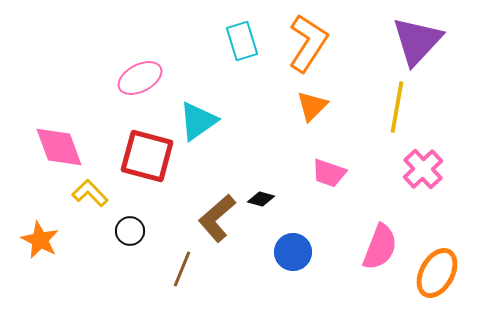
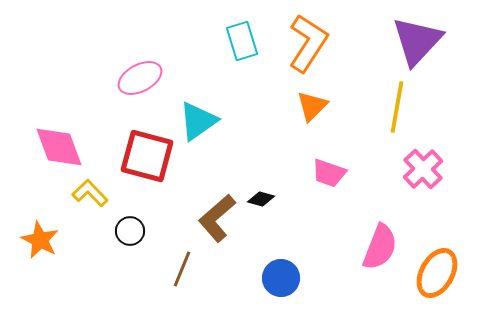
blue circle: moved 12 px left, 26 px down
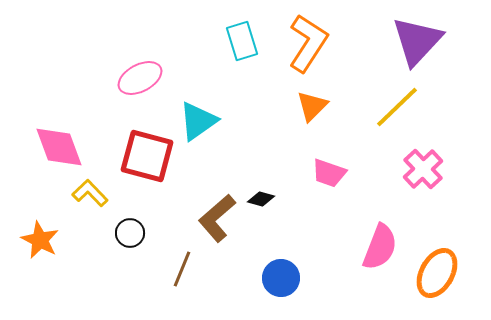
yellow line: rotated 36 degrees clockwise
black circle: moved 2 px down
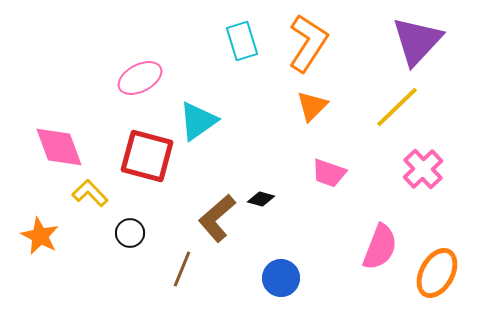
orange star: moved 4 px up
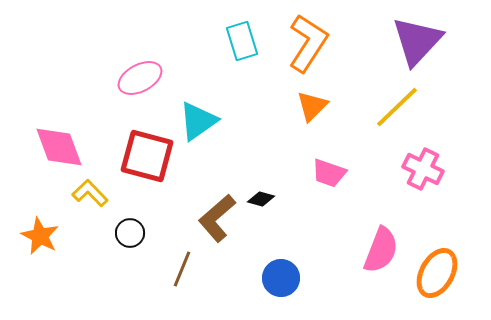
pink cross: rotated 21 degrees counterclockwise
pink semicircle: moved 1 px right, 3 px down
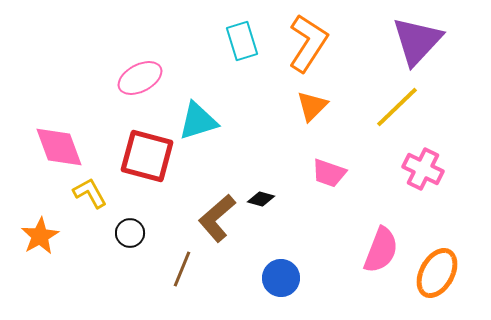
cyan triangle: rotated 18 degrees clockwise
yellow L-shape: rotated 15 degrees clockwise
orange star: rotated 15 degrees clockwise
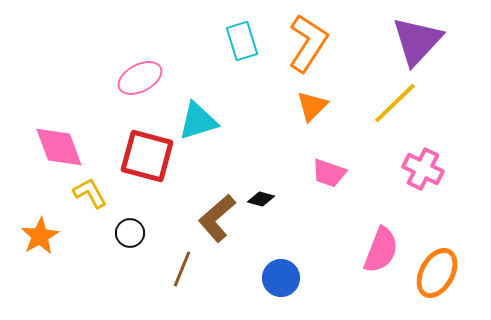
yellow line: moved 2 px left, 4 px up
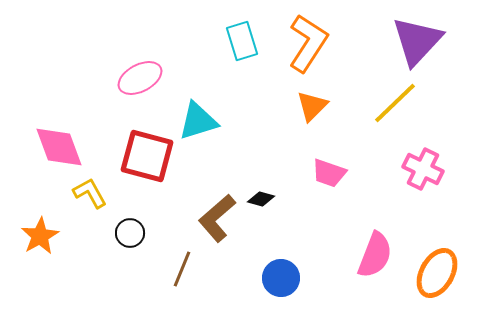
pink semicircle: moved 6 px left, 5 px down
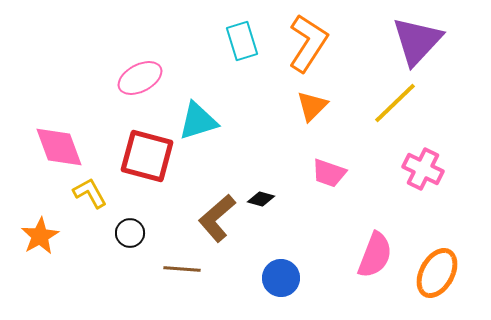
brown line: rotated 72 degrees clockwise
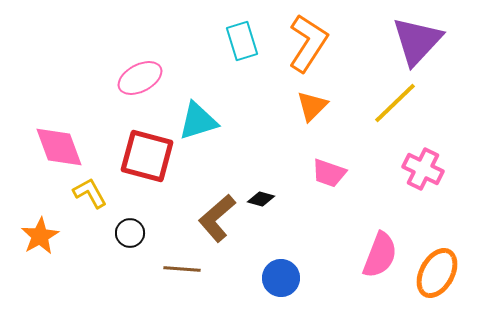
pink semicircle: moved 5 px right
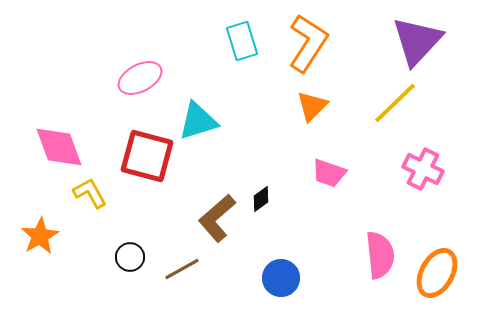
black diamond: rotated 52 degrees counterclockwise
black circle: moved 24 px down
pink semicircle: rotated 27 degrees counterclockwise
brown line: rotated 33 degrees counterclockwise
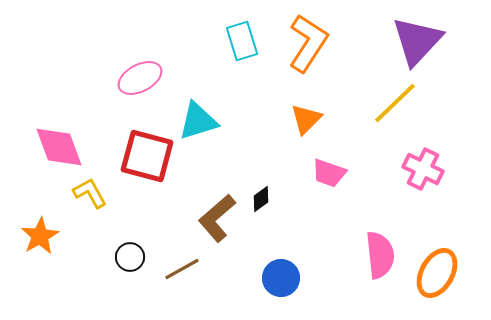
orange triangle: moved 6 px left, 13 px down
